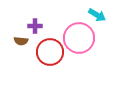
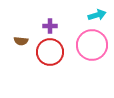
cyan arrow: rotated 48 degrees counterclockwise
purple cross: moved 15 px right
pink circle: moved 13 px right, 7 px down
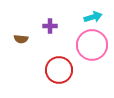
cyan arrow: moved 4 px left, 2 px down
brown semicircle: moved 2 px up
red circle: moved 9 px right, 18 px down
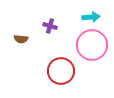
cyan arrow: moved 2 px left; rotated 12 degrees clockwise
purple cross: rotated 16 degrees clockwise
red circle: moved 2 px right, 1 px down
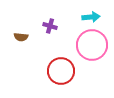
brown semicircle: moved 2 px up
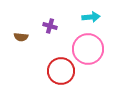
pink circle: moved 4 px left, 4 px down
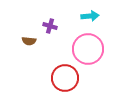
cyan arrow: moved 1 px left, 1 px up
brown semicircle: moved 8 px right, 4 px down
red circle: moved 4 px right, 7 px down
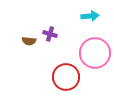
purple cross: moved 8 px down
pink circle: moved 7 px right, 4 px down
red circle: moved 1 px right, 1 px up
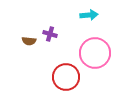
cyan arrow: moved 1 px left, 1 px up
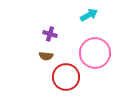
cyan arrow: rotated 24 degrees counterclockwise
brown semicircle: moved 17 px right, 15 px down
